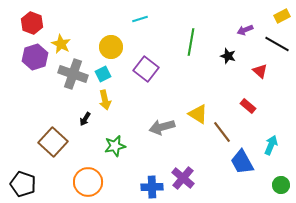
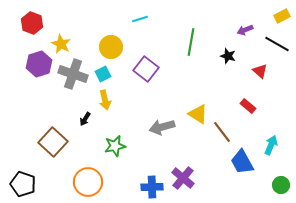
purple hexagon: moved 4 px right, 7 px down
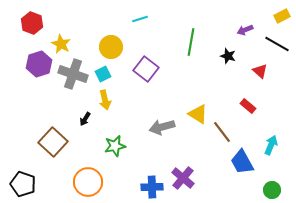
green circle: moved 9 px left, 5 px down
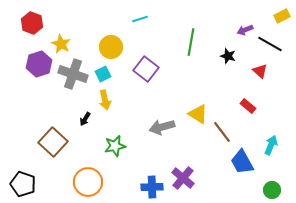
black line: moved 7 px left
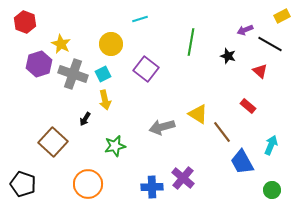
red hexagon: moved 7 px left, 1 px up
yellow circle: moved 3 px up
orange circle: moved 2 px down
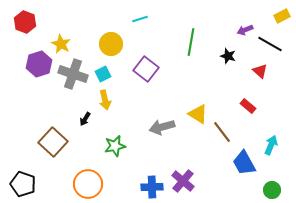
blue trapezoid: moved 2 px right, 1 px down
purple cross: moved 3 px down
